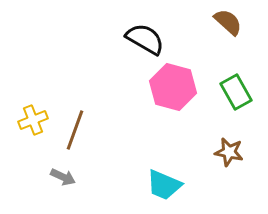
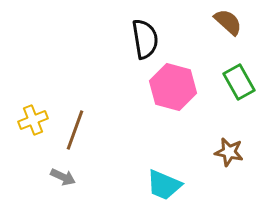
black semicircle: rotated 51 degrees clockwise
green rectangle: moved 3 px right, 10 px up
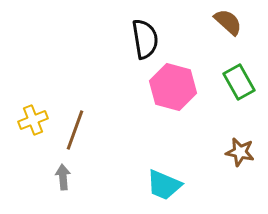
brown star: moved 11 px right
gray arrow: rotated 120 degrees counterclockwise
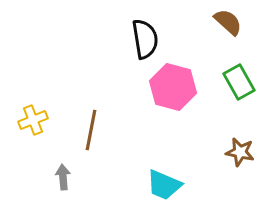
brown line: moved 16 px right; rotated 9 degrees counterclockwise
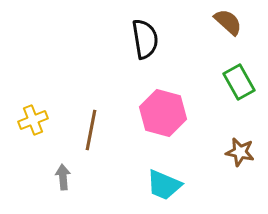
pink hexagon: moved 10 px left, 26 px down
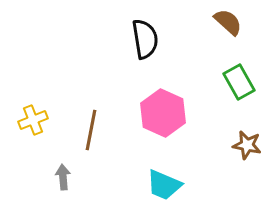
pink hexagon: rotated 9 degrees clockwise
brown star: moved 7 px right, 7 px up
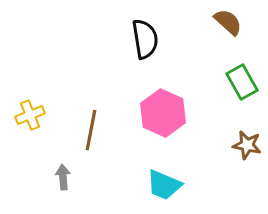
green rectangle: moved 3 px right
yellow cross: moved 3 px left, 5 px up
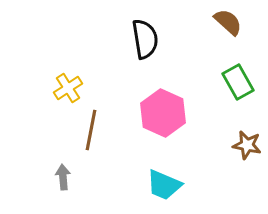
green rectangle: moved 4 px left
yellow cross: moved 38 px right, 27 px up; rotated 12 degrees counterclockwise
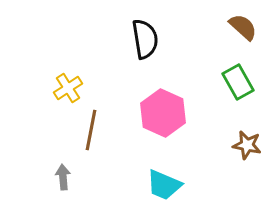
brown semicircle: moved 15 px right, 5 px down
